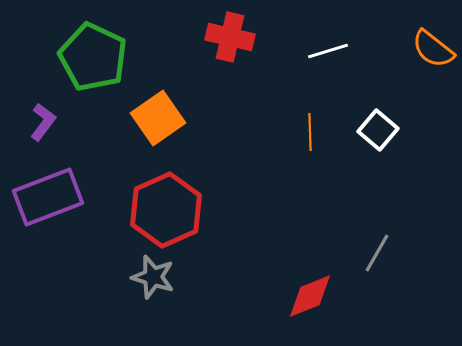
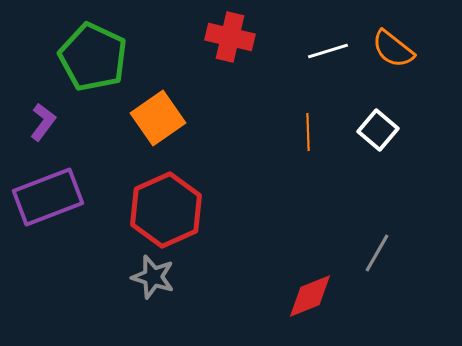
orange semicircle: moved 40 px left
orange line: moved 2 px left
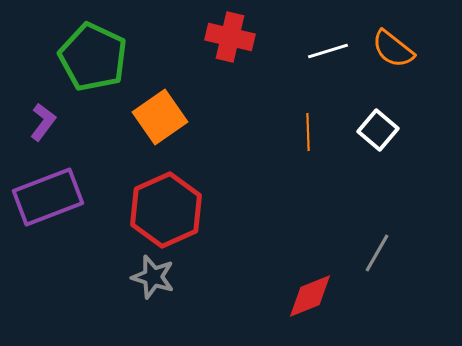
orange square: moved 2 px right, 1 px up
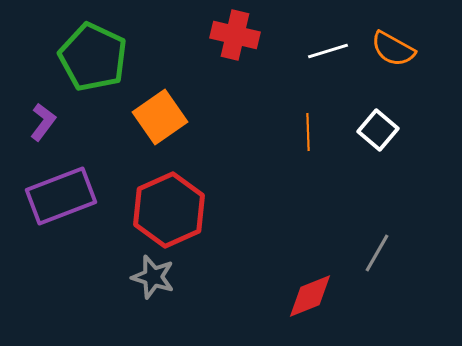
red cross: moved 5 px right, 2 px up
orange semicircle: rotated 9 degrees counterclockwise
purple rectangle: moved 13 px right, 1 px up
red hexagon: moved 3 px right
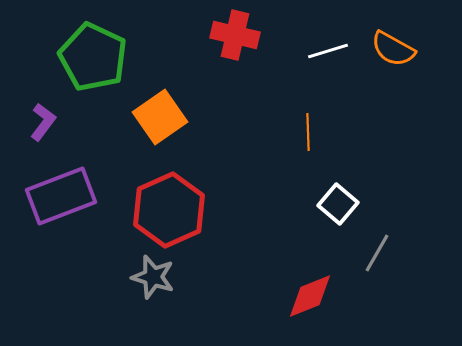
white square: moved 40 px left, 74 px down
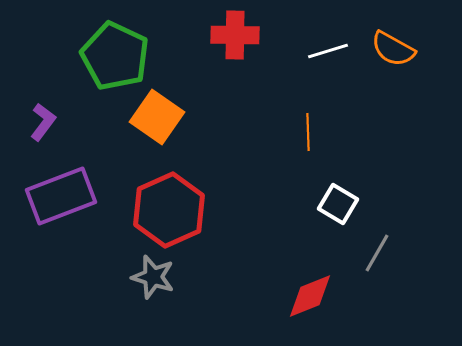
red cross: rotated 12 degrees counterclockwise
green pentagon: moved 22 px right, 1 px up
orange square: moved 3 px left; rotated 20 degrees counterclockwise
white square: rotated 9 degrees counterclockwise
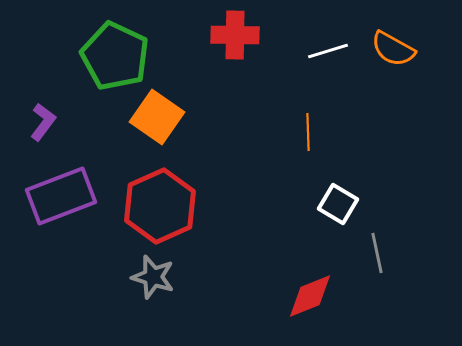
red hexagon: moved 9 px left, 4 px up
gray line: rotated 42 degrees counterclockwise
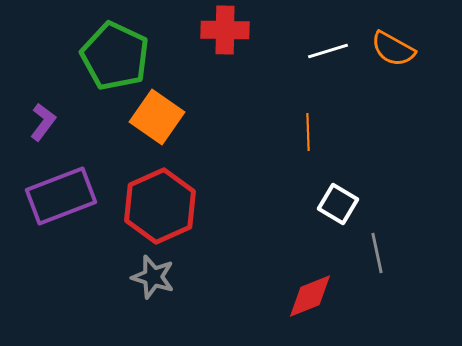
red cross: moved 10 px left, 5 px up
